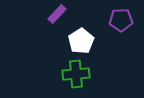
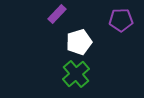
white pentagon: moved 2 px left, 1 px down; rotated 15 degrees clockwise
green cross: rotated 36 degrees counterclockwise
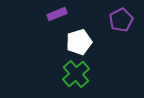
purple rectangle: rotated 24 degrees clockwise
purple pentagon: rotated 25 degrees counterclockwise
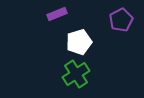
green cross: rotated 8 degrees clockwise
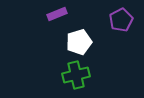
green cross: moved 1 px down; rotated 20 degrees clockwise
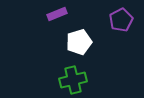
green cross: moved 3 px left, 5 px down
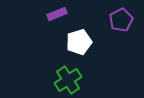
green cross: moved 5 px left; rotated 20 degrees counterclockwise
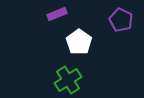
purple pentagon: rotated 20 degrees counterclockwise
white pentagon: rotated 20 degrees counterclockwise
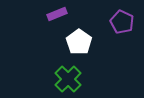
purple pentagon: moved 1 px right, 2 px down
green cross: moved 1 px up; rotated 12 degrees counterclockwise
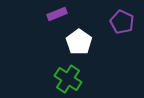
green cross: rotated 12 degrees counterclockwise
